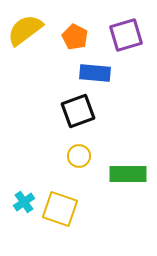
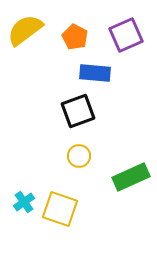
purple square: rotated 8 degrees counterclockwise
green rectangle: moved 3 px right, 3 px down; rotated 24 degrees counterclockwise
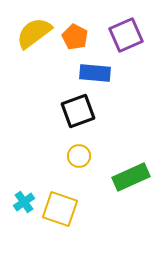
yellow semicircle: moved 9 px right, 3 px down
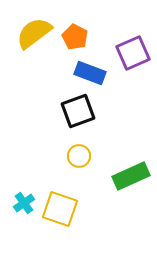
purple square: moved 7 px right, 18 px down
blue rectangle: moved 5 px left; rotated 16 degrees clockwise
green rectangle: moved 1 px up
cyan cross: moved 1 px down
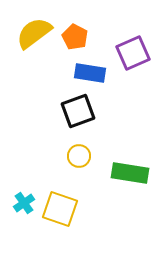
blue rectangle: rotated 12 degrees counterclockwise
green rectangle: moved 1 px left, 3 px up; rotated 33 degrees clockwise
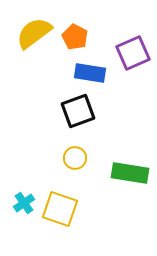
yellow circle: moved 4 px left, 2 px down
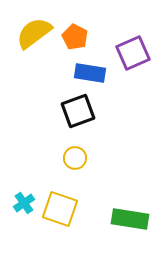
green rectangle: moved 46 px down
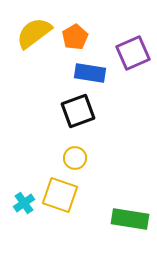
orange pentagon: rotated 15 degrees clockwise
yellow square: moved 14 px up
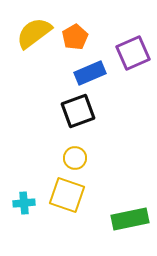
blue rectangle: rotated 32 degrees counterclockwise
yellow square: moved 7 px right
cyan cross: rotated 30 degrees clockwise
green rectangle: rotated 21 degrees counterclockwise
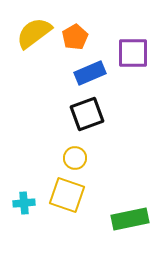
purple square: rotated 24 degrees clockwise
black square: moved 9 px right, 3 px down
